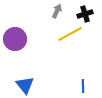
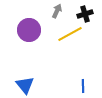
purple circle: moved 14 px right, 9 px up
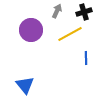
black cross: moved 1 px left, 2 px up
purple circle: moved 2 px right
blue line: moved 3 px right, 28 px up
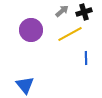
gray arrow: moved 5 px right; rotated 24 degrees clockwise
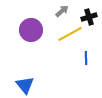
black cross: moved 5 px right, 5 px down
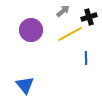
gray arrow: moved 1 px right
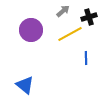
blue triangle: rotated 12 degrees counterclockwise
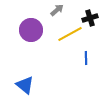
gray arrow: moved 6 px left, 1 px up
black cross: moved 1 px right, 1 px down
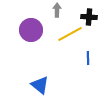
gray arrow: rotated 48 degrees counterclockwise
black cross: moved 1 px left, 1 px up; rotated 21 degrees clockwise
blue line: moved 2 px right
blue triangle: moved 15 px right
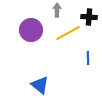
yellow line: moved 2 px left, 1 px up
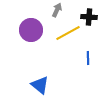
gray arrow: rotated 24 degrees clockwise
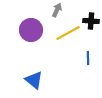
black cross: moved 2 px right, 4 px down
blue triangle: moved 6 px left, 5 px up
